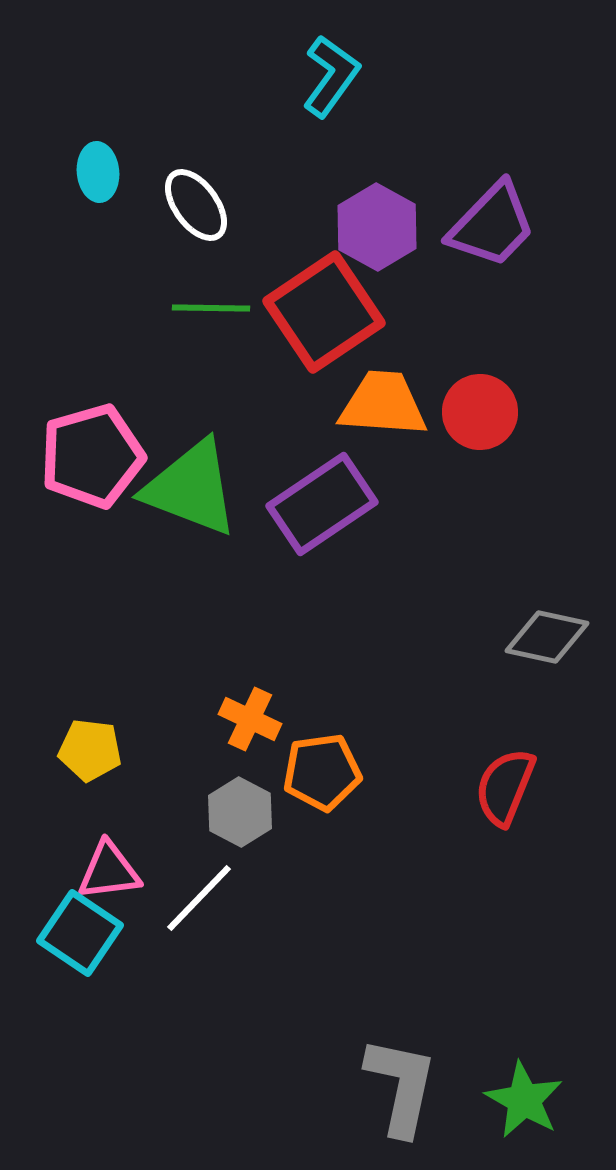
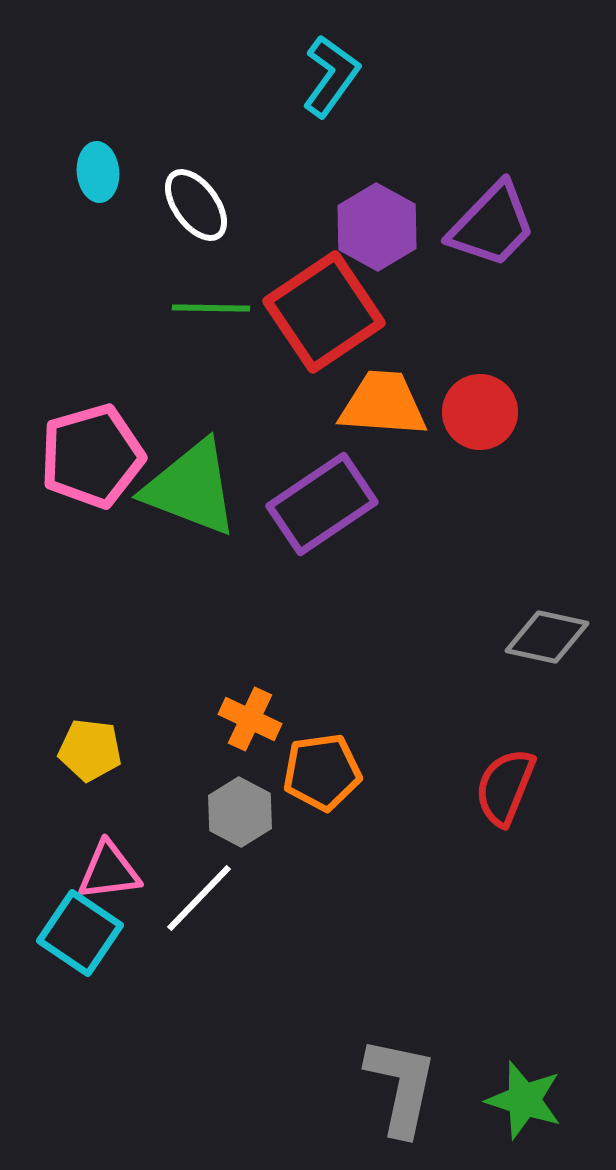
green star: rotated 12 degrees counterclockwise
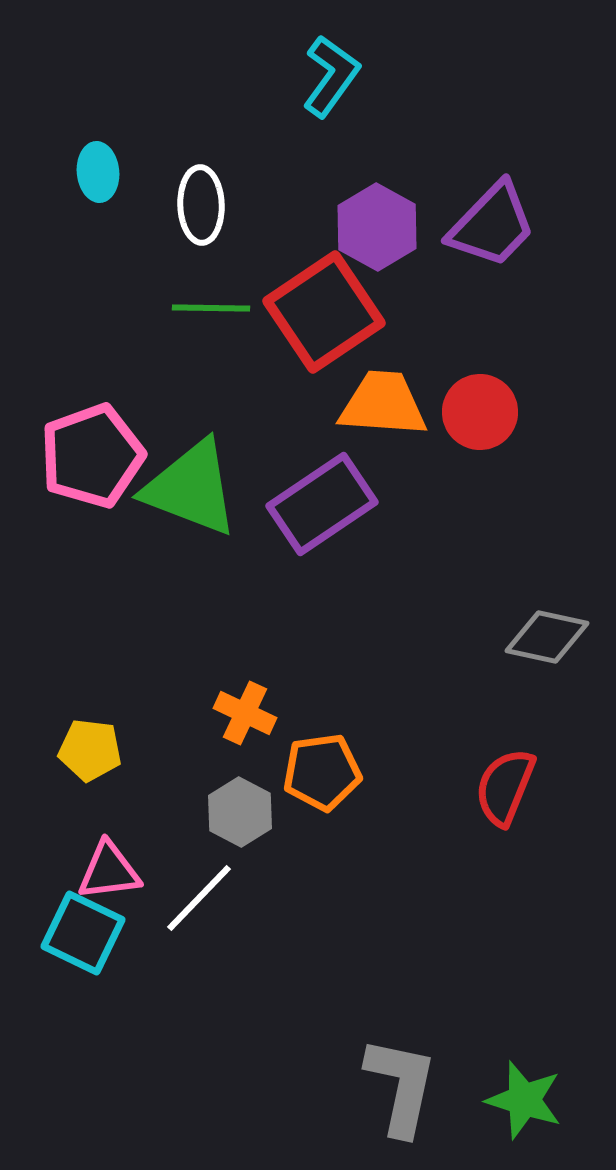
white ellipse: moved 5 px right; rotated 34 degrees clockwise
pink pentagon: rotated 4 degrees counterclockwise
orange cross: moved 5 px left, 6 px up
cyan square: moved 3 px right; rotated 8 degrees counterclockwise
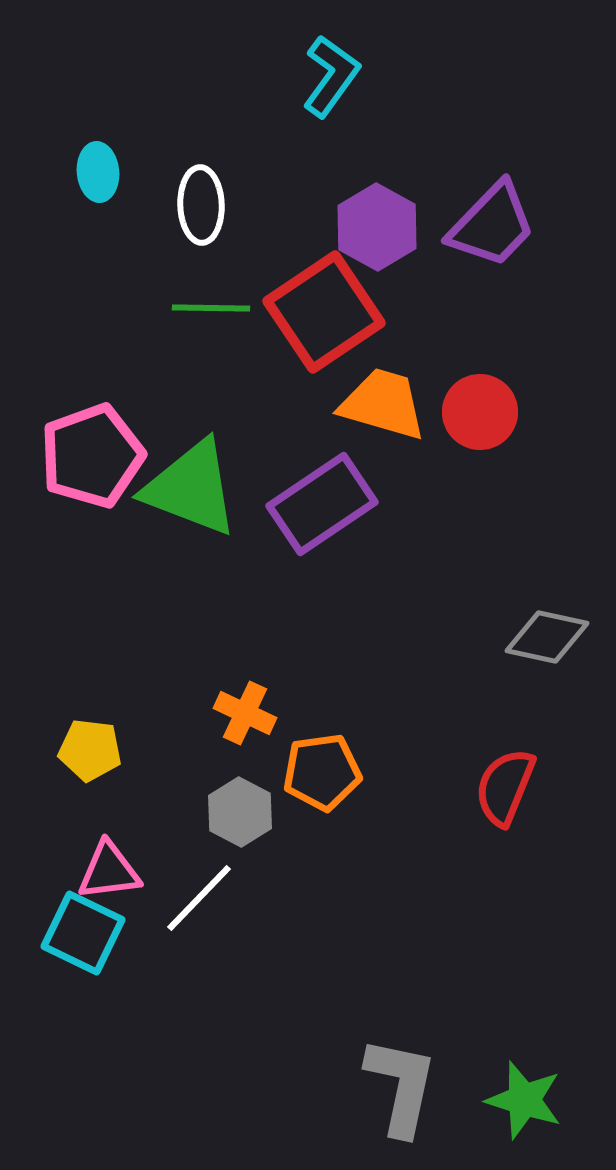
orange trapezoid: rotated 12 degrees clockwise
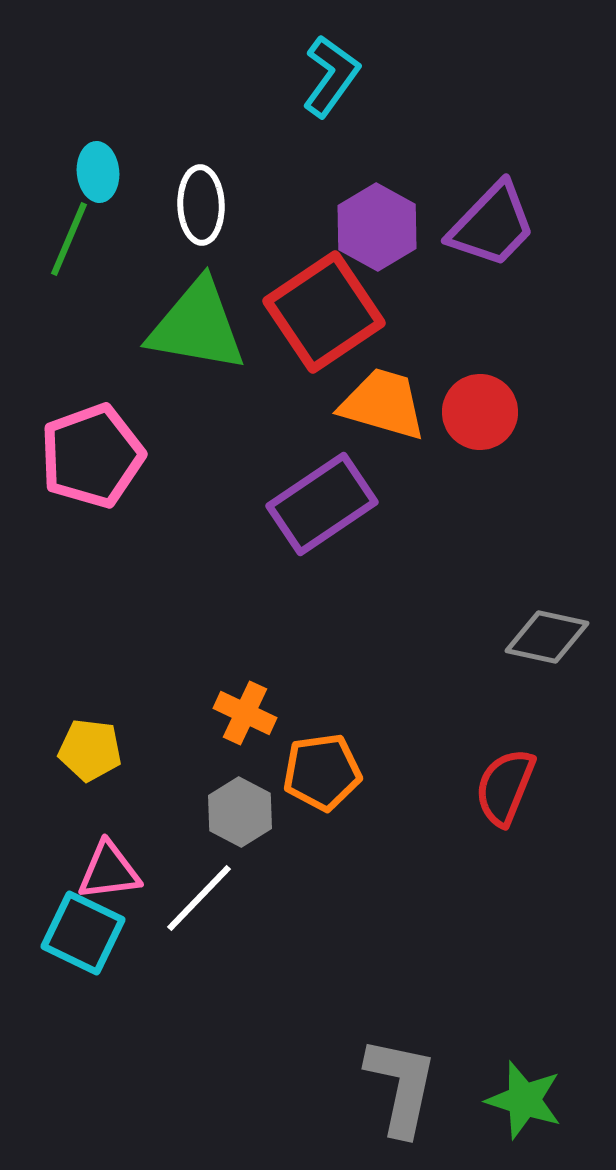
green line: moved 142 px left, 69 px up; rotated 68 degrees counterclockwise
green triangle: moved 6 px right, 162 px up; rotated 11 degrees counterclockwise
